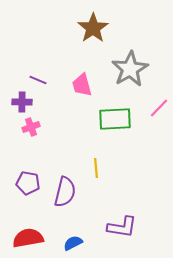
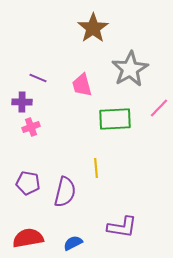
purple line: moved 2 px up
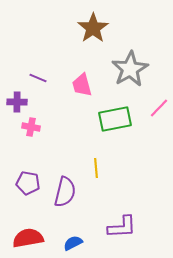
purple cross: moved 5 px left
green rectangle: rotated 8 degrees counterclockwise
pink cross: rotated 30 degrees clockwise
purple L-shape: rotated 12 degrees counterclockwise
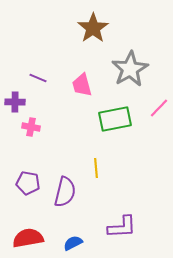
purple cross: moved 2 px left
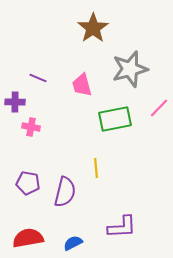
gray star: rotated 15 degrees clockwise
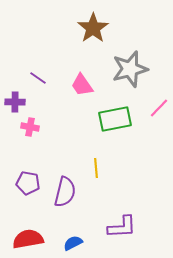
purple line: rotated 12 degrees clockwise
pink trapezoid: rotated 20 degrees counterclockwise
pink cross: moved 1 px left
red semicircle: moved 1 px down
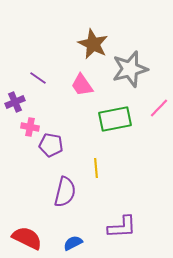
brown star: moved 16 px down; rotated 12 degrees counterclockwise
purple cross: rotated 24 degrees counterclockwise
purple pentagon: moved 23 px right, 38 px up
red semicircle: moved 1 px left, 1 px up; rotated 36 degrees clockwise
